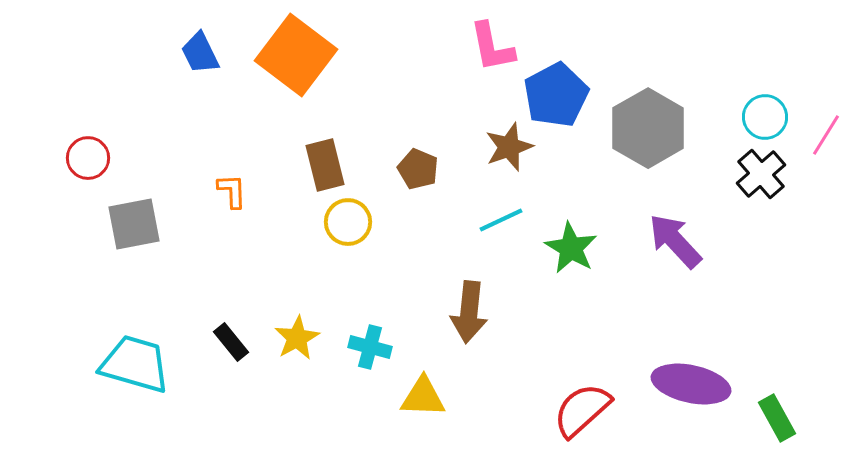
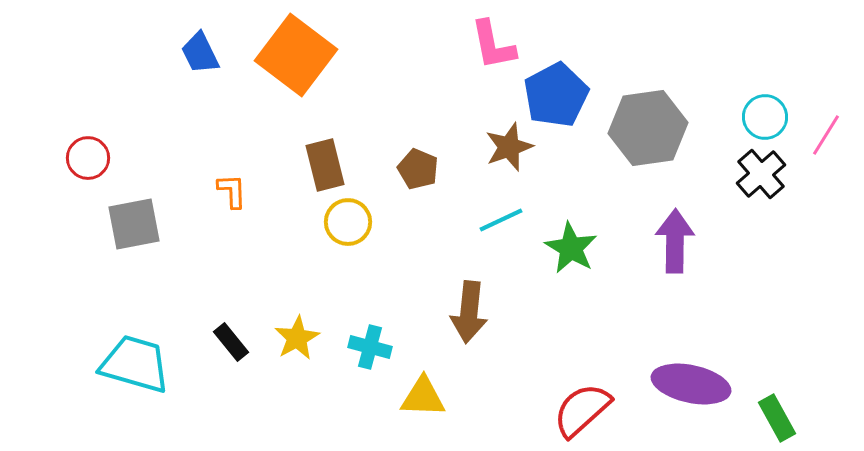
pink L-shape: moved 1 px right, 2 px up
gray hexagon: rotated 22 degrees clockwise
purple arrow: rotated 44 degrees clockwise
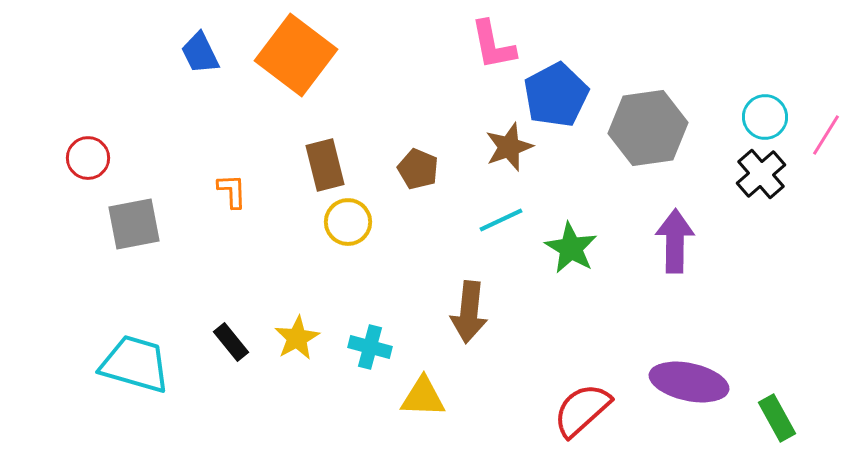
purple ellipse: moved 2 px left, 2 px up
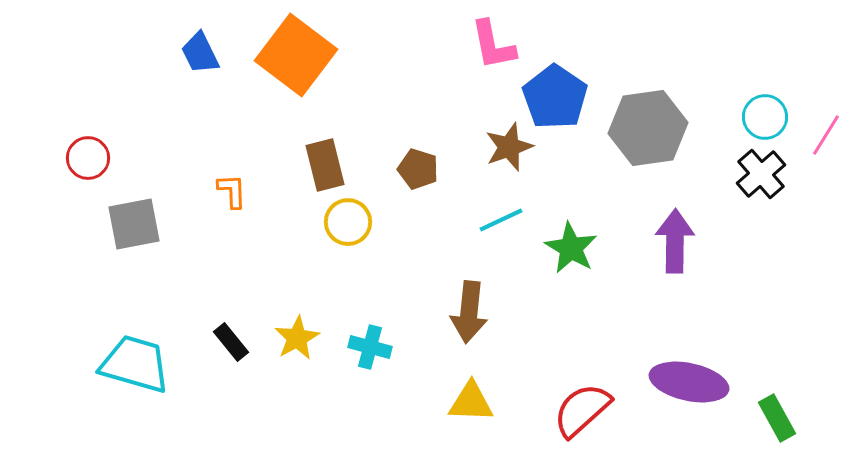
blue pentagon: moved 1 px left, 2 px down; rotated 10 degrees counterclockwise
brown pentagon: rotated 6 degrees counterclockwise
yellow triangle: moved 48 px right, 5 px down
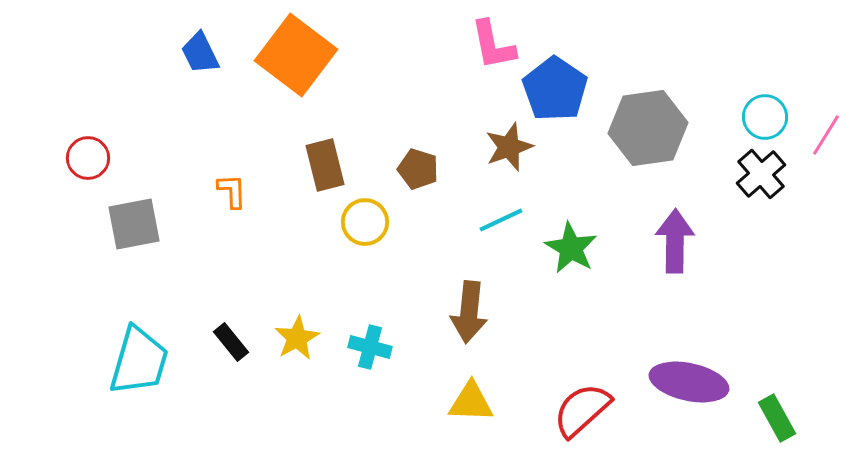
blue pentagon: moved 8 px up
yellow circle: moved 17 px right
cyan trapezoid: moved 4 px right, 3 px up; rotated 90 degrees clockwise
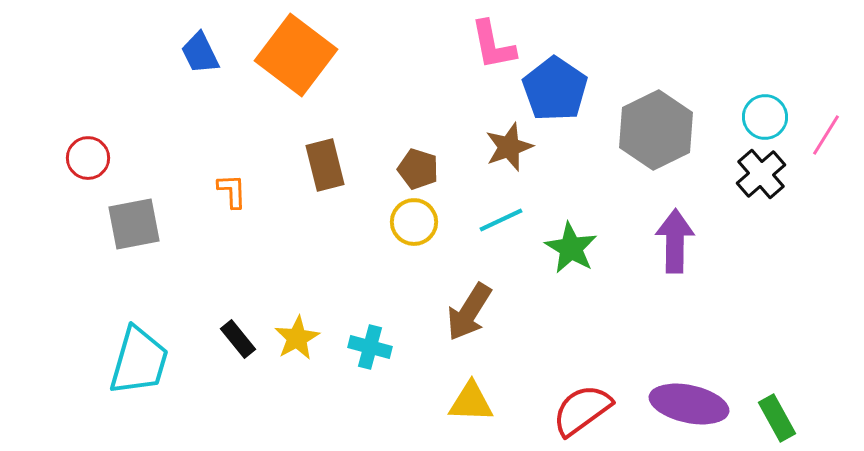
gray hexagon: moved 8 px right, 2 px down; rotated 18 degrees counterclockwise
yellow circle: moved 49 px right
brown arrow: rotated 26 degrees clockwise
black rectangle: moved 7 px right, 3 px up
purple ellipse: moved 22 px down
red semicircle: rotated 6 degrees clockwise
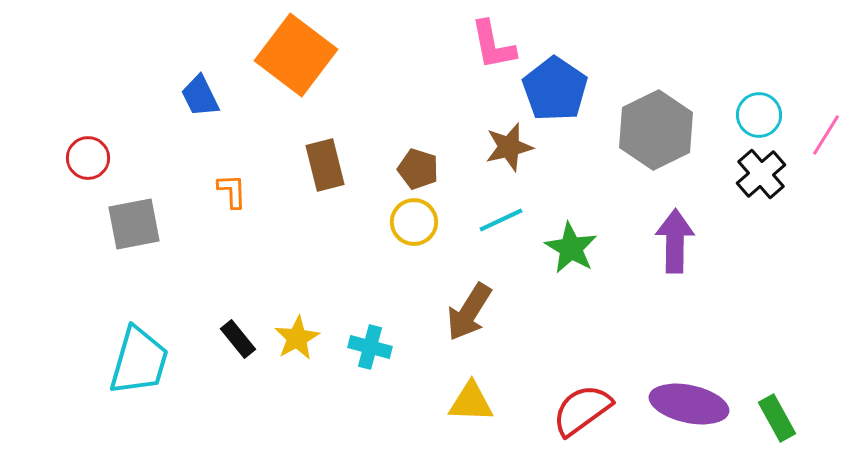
blue trapezoid: moved 43 px down
cyan circle: moved 6 px left, 2 px up
brown star: rotated 6 degrees clockwise
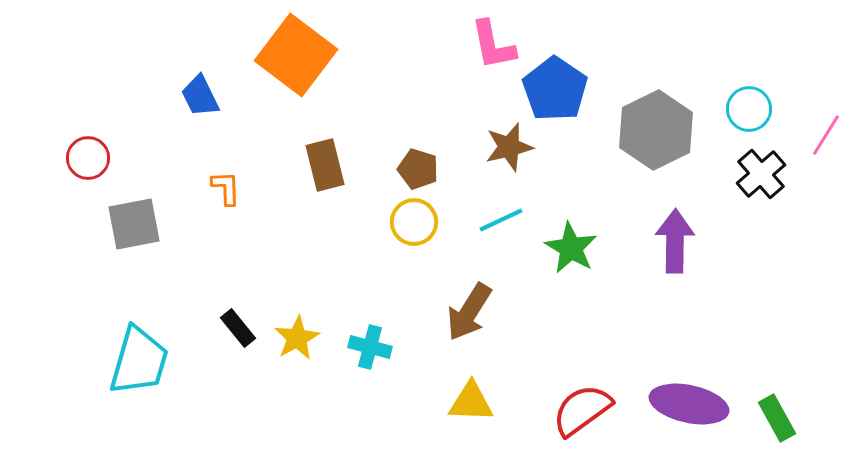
cyan circle: moved 10 px left, 6 px up
orange L-shape: moved 6 px left, 3 px up
black rectangle: moved 11 px up
